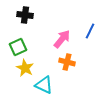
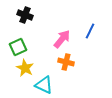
black cross: rotated 14 degrees clockwise
orange cross: moved 1 px left
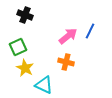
pink arrow: moved 6 px right, 3 px up; rotated 12 degrees clockwise
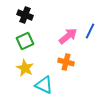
green square: moved 7 px right, 6 px up
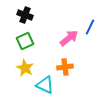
blue line: moved 4 px up
pink arrow: moved 1 px right, 2 px down
orange cross: moved 1 px left, 5 px down; rotated 21 degrees counterclockwise
cyan triangle: moved 1 px right
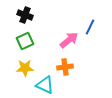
pink arrow: moved 2 px down
yellow star: rotated 30 degrees counterclockwise
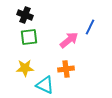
green square: moved 4 px right, 4 px up; rotated 18 degrees clockwise
orange cross: moved 1 px right, 2 px down
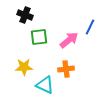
green square: moved 10 px right
yellow star: moved 1 px left, 1 px up
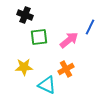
orange cross: rotated 21 degrees counterclockwise
cyan triangle: moved 2 px right
